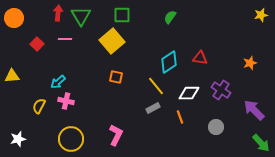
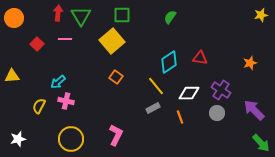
orange square: rotated 24 degrees clockwise
gray circle: moved 1 px right, 14 px up
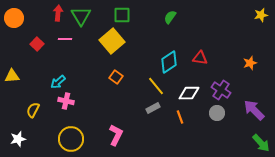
yellow semicircle: moved 6 px left, 4 px down
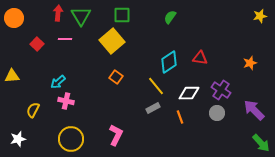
yellow star: moved 1 px left, 1 px down
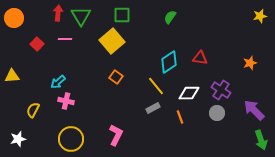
green arrow: moved 3 px up; rotated 24 degrees clockwise
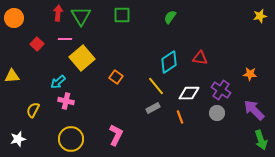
yellow square: moved 30 px left, 17 px down
orange star: moved 11 px down; rotated 24 degrees clockwise
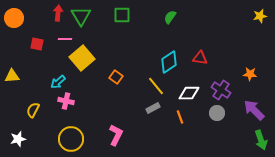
red square: rotated 32 degrees counterclockwise
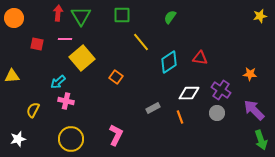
yellow line: moved 15 px left, 44 px up
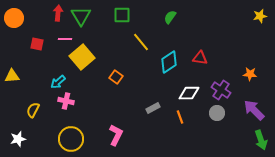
yellow square: moved 1 px up
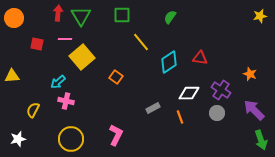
orange star: rotated 16 degrees clockwise
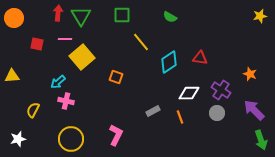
green semicircle: rotated 96 degrees counterclockwise
orange square: rotated 16 degrees counterclockwise
gray rectangle: moved 3 px down
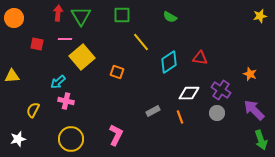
orange square: moved 1 px right, 5 px up
